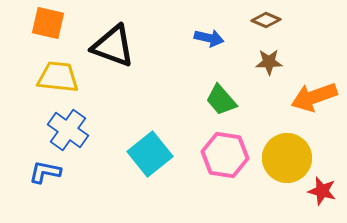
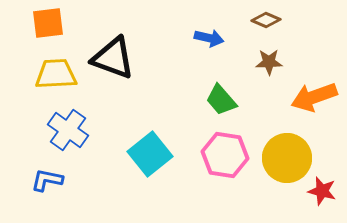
orange square: rotated 20 degrees counterclockwise
black triangle: moved 12 px down
yellow trapezoid: moved 2 px left, 3 px up; rotated 9 degrees counterclockwise
blue L-shape: moved 2 px right, 8 px down
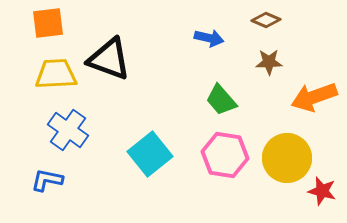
black triangle: moved 4 px left, 1 px down
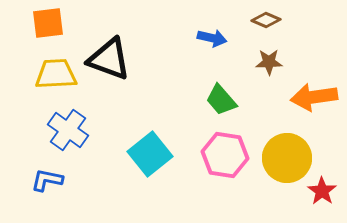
blue arrow: moved 3 px right
orange arrow: rotated 12 degrees clockwise
red star: rotated 20 degrees clockwise
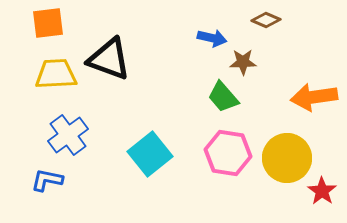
brown star: moved 26 px left
green trapezoid: moved 2 px right, 3 px up
blue cross: moved 5 px down; rotated 18 degrees clockwise
pink hexagon: moved 3 px right, 2 px up
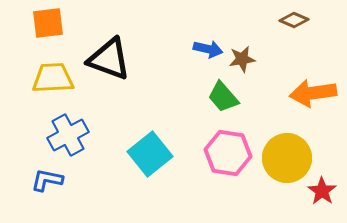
brown diamond: moved 28 px right
blue arrow: moved 4 px left, 11 px down
brown star: moved 1 px left, 3 px up; rotated 8 degrees counterclockwise
yellow trapezoid: moved 3 px left, 4 px down
orange arrow: moved 1 px left, 4 px up
blue cross: rotated 9 degrees clockwise
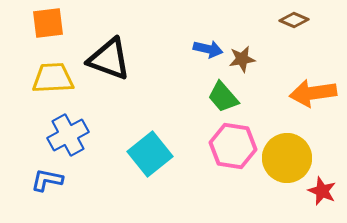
pink hexagon: moved 5 px right, 7 px up
red star: rotated 12 degrees counterclockwise
